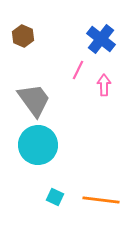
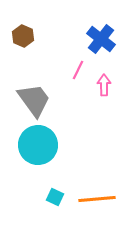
orange line: moved 4 px left, 1 px up; rotated 12 degrees counterclockwise
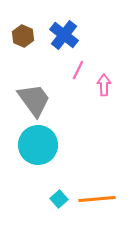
blue cross: moved 37 px left, 4 px up
cyan square: moved 4 px right, 2 px down; rotated 24 degrees clockwise
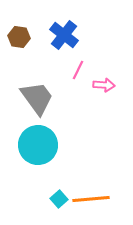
brown hexagon: moved 4 px left, 1 px down; rotated 15 degrees counterclockwise
pink arrow: rotated 95 degrees clockwise
gray trapezoid: moved 3 px right, 2 px up
orange line: moved 6 px left
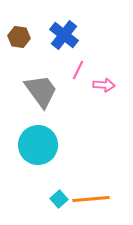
gray trapezoid: moved 4 px right, 7 px up
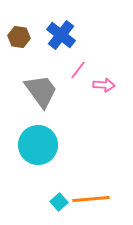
blue cross: moved 3 px left
pink line: rotated 12 degrees clockwise
cyan square: moved 3 px down
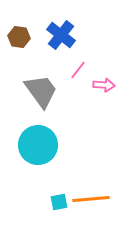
cyan square: rotated 30 degrees clockwise
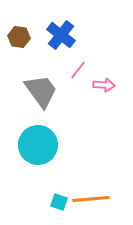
cyan square: rotated 30 degrees clockwise
